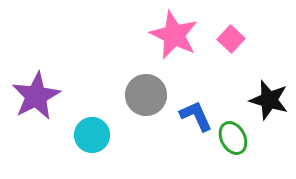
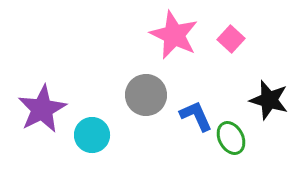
purple star: moved 6 px right, 13 px down
green ellipse: moved 2 px left
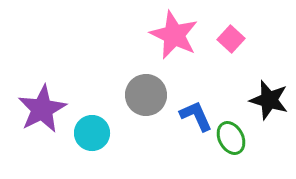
cyan circle: moved 2 px up
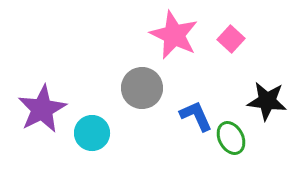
gray circle: moved 4 px left, 7 px up
black star: moved 2 px left, 1 px down; rotated 9 degrees counterclockwise
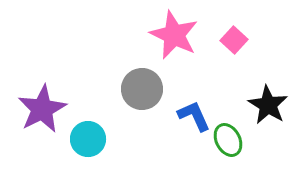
pink square: moved 3 px right, 1 px down
gray circle: moved 1 px down
black star: moved 1 px right, 4 px down; rotated 24 degrees clockwise
blue L-shape: moved 2 px left
cyan circle: moved 4 px left, 6 px down
green ellipse: moved 3 px left, 2 px down
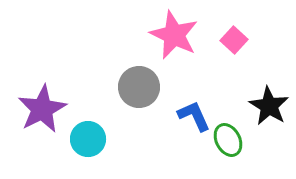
gray circle: moved 3 px left, 2 px up
black star: moved 1 px right, 1 px down
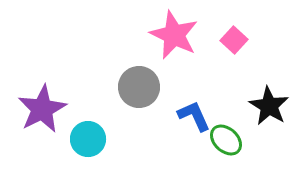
green ellipse: moved 2 px left; rotated 20 degrees counterclockwise
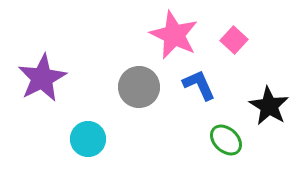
purple star: moved 31 px up
blue L-shape: moved 5 px right, 31 px up
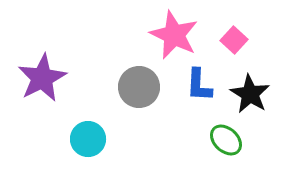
blue L-shape: rotated 153 degrees counterclockwise
black star: moved 19 px left, 12 px up
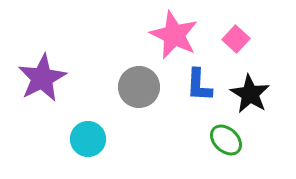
pink square: moved 2 px right, 1 px up
